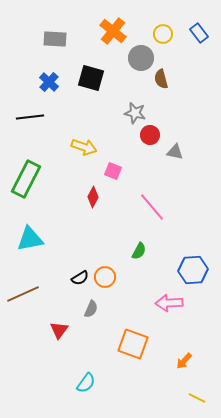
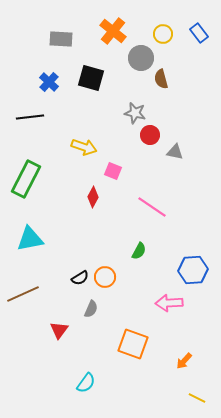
gray rectangle: moved 6 px right
pink line: rotated 16 degrees counterclockwise
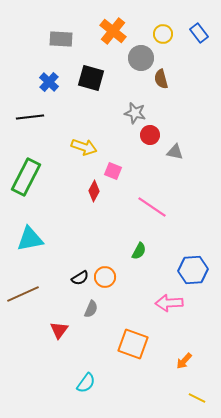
green rectangle: moved 2 px up
red diamond: moved 1 px right, 6 px up
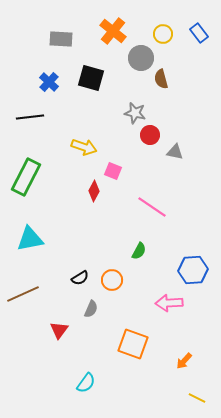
orange circle: moved 7 px right, 3 px down
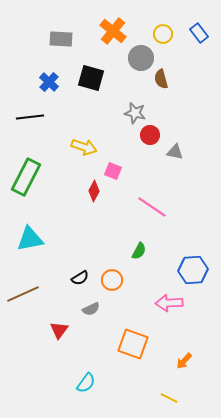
gray semicircle: rotated 42 degrees clockwise
yellow line: moved 28 px left
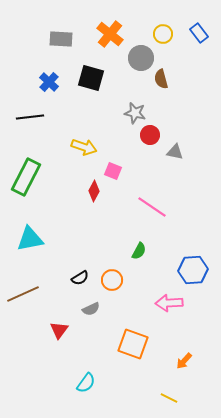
orange cross: moved 3 px left, 3 px down
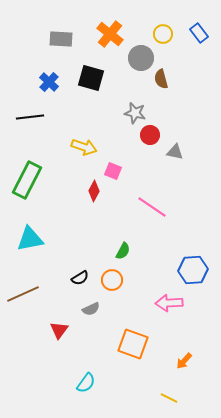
green rectangle: moved 1 px right, 3 px down
green semicircle: moved 16 px left
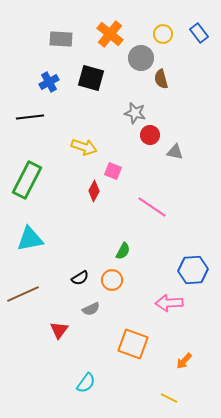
blue cross: rotated 18 degrees clockwise
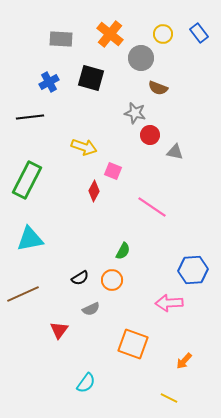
brown semicircle: moved 3 px left, 9 px down; rotated 54 degrees counterclockwise
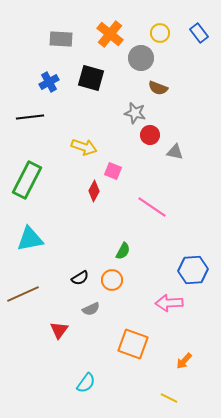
yellow circle: moved 3 px left, 1 px up
